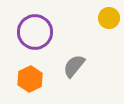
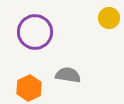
gray semicircle: moved 6 px left, 9 px down; rotated 60 degrees clockwise
orange hexagon: moved 1 px left, 9 px down
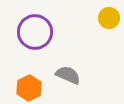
gray semicircle: rotated 15 degrees clockwise
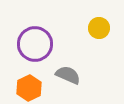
yellow circle: moved 10 px left, 10 px down
purple circle: moved 12 px down
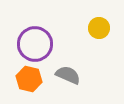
orange hexagon: moved 9 px up; rotated 20 degrees counterclockwise
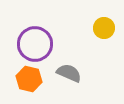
yellow circle: moved 5 px right
gray semicircle: moved 1 px right, 2 px up
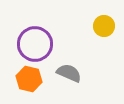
yellow circle: moved 2 px up
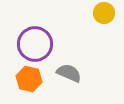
yellow circle: moved 13 px up
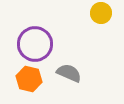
yellow circle: moved 3 px left
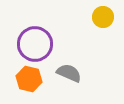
yellow circle: moved 2 px right, 4 px down
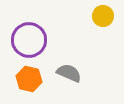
yellow circle: moved 1 px up
purple circle: moved 6 px left, 4 px up
